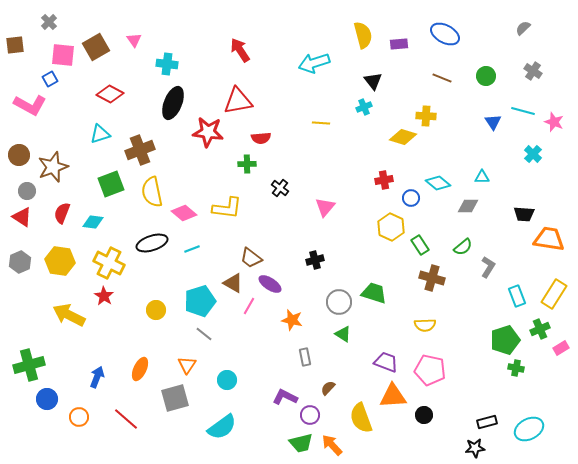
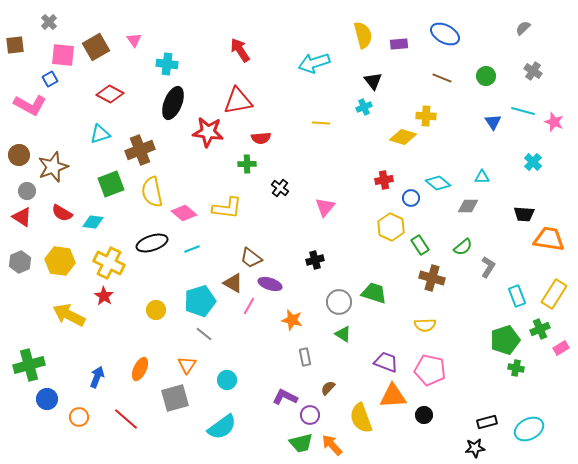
cyan cross at (533, 154): moved 8 px down
red semicircle at (62, 213): rotated 80 degrees counterclockwise
purple ellipse at (270, 284): rotated 15 degrees counterclockwise
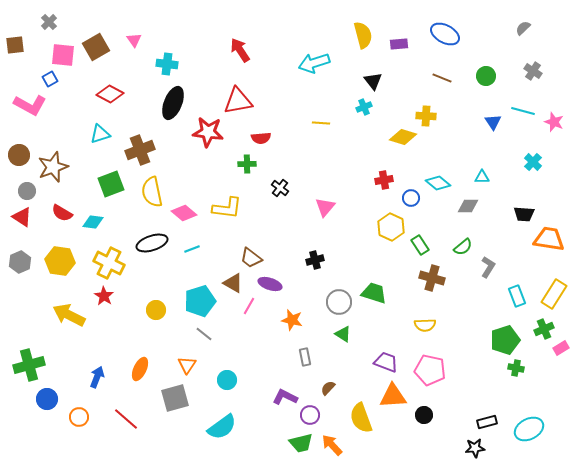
green cross at (540, 329): moved 4 px right
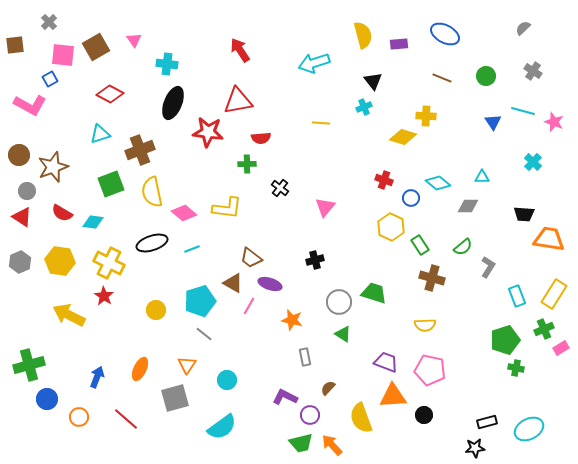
red cross at (384, 180): rotated 30 degrees clockwise
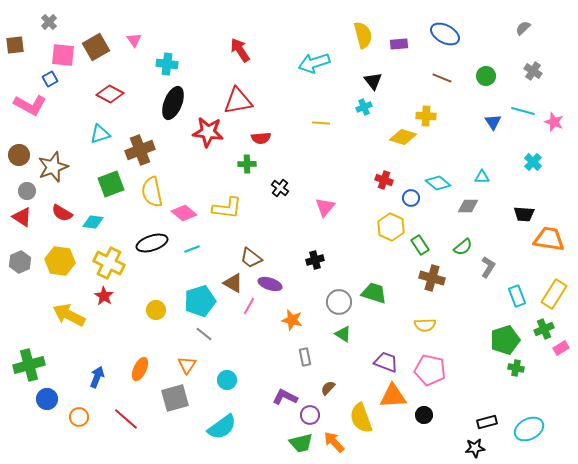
orange arrow at (332, 445): moved 2 px right, 3 px up
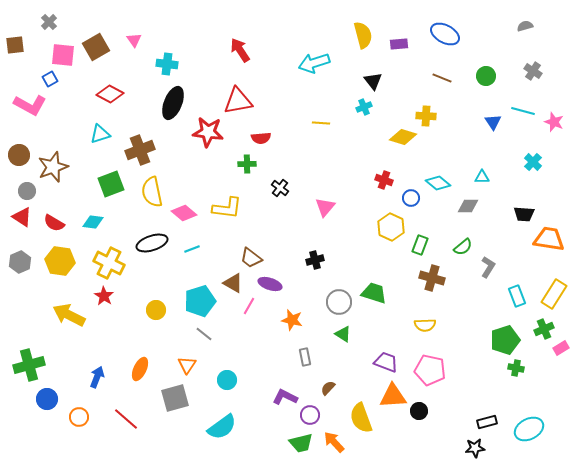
gray semicircle at (523, 28): moved 2 px right, 2 px up; rotated 28 degrees clockwise
red semicircle at (62, 213): moved 8 px left, 10 px down
green rectangle at (420, 245): rotated 54 degrees clockwise
black circle at (424, 415): moved 5 px left, 4 px up
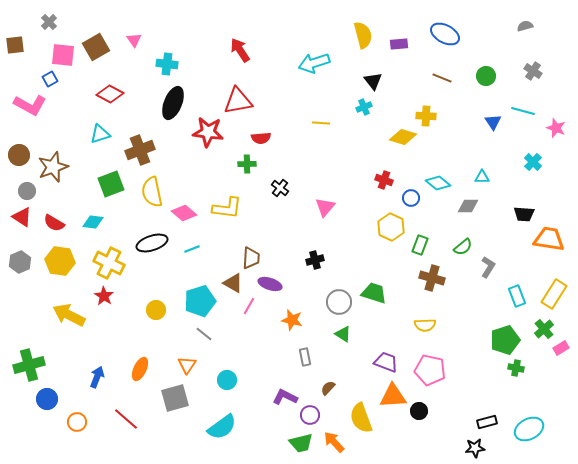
pink star at (554, 122): moved 2 px right, 6 px down
brown trapezoid at (251, 258): rotated 125 degrees counterclockwise
green cross at (544, 329): rotated 18 degrees counterclockwise
orange circle at (79, 417): moved 2 px left, 5 px down
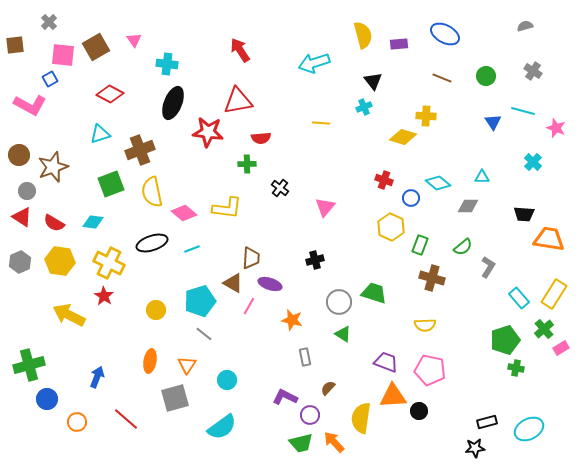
cyan rectangle at (517, 296): moved 2 px right, 2 px down; rotated 20 degrees counterclockwise
orange ellipse at (140, 369): moved 10 px right, 8 px up; rotated 15 degrees counterclockwise
yellow semicircle at (361, 418): rotated 28 degrees clockwise
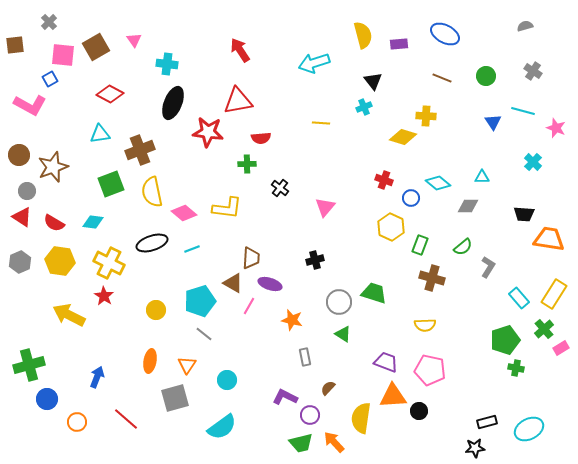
cyan triangle at (100, 134): rotated 10 degrees clockwise
